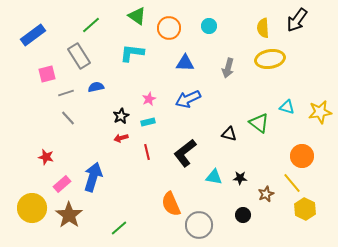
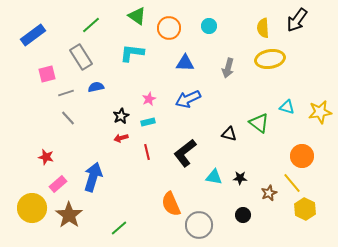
gray rectangle at (79, 56): moved 2 px right, 1 px down
pink rectangle at (62, 184): moved 4 px left
brown star at (266, 194): moved 3 px right, 1 px up
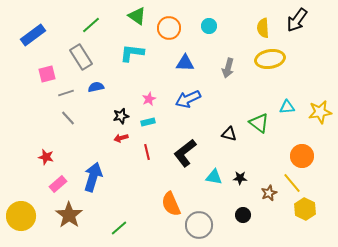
cyan triangle at (287, 107): rotated 21 degrees counterclockwise
black star at (121, 116): rotated 14 degrees clockwise
yellow circle at (32, 208): moved 11 px left, 8 px down
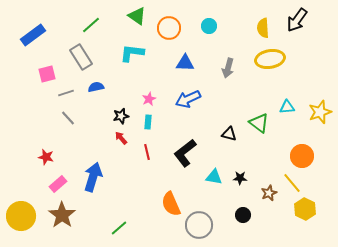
yellow star at (320, 112): rotated 10 degrees counterclockwise
cyan rectangle at (148, 122): rotated 72 degrees counterclockwise
red arrow at (121, 138): rotated 64 degrees clockwise
brown star at (69, 215): moved 7 px left
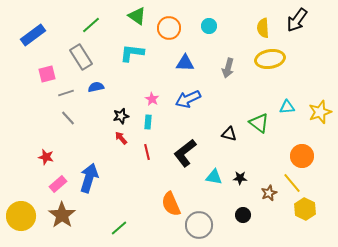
pink star at (149, 99): moved 3 px right; rotated 16 degrees counterclockwise
blue arrow at (93, 177): moved 4 px left, 1 px down
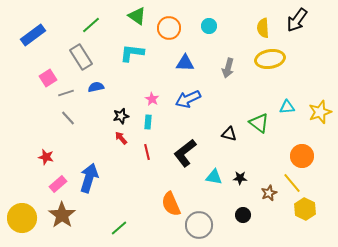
pink square at (47, 74): moved 1 px right, 4 px down; rotated 18 degrees counterclockwise
yellow circle at (21, 216): moved 1 px right, 2 px down
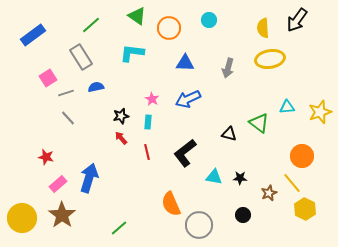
cyan circle at (209, 26): moved 6 px up
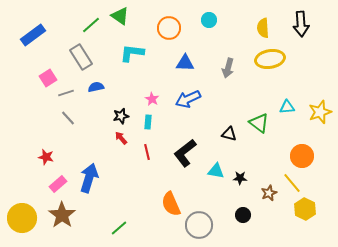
green triangle at (137, 16): moved 17 px left
black arrow at (297, 20): moved 4 px right, 4 px down; rotated 40 degrees counterclockwise
cyan triangle at (214, 177): moved 2 px right, 6 px up
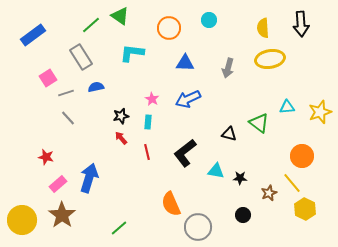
yellow circle at (22, 218): moved 2 px down
gray circle at (199, 225): moved 1 px left, 2 px down
